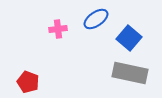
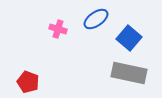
pink cross: rotated 24 degrees clockwise
gray rectangle: moved 1 px left
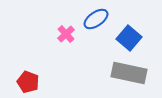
pink cross: moved 8 px right, 5 px down; rotated 30 degrees clockwise
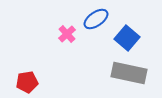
pink cross: moved 1 px right
blue square: moved 2 px left
red pentagon: moved 1 px left; rotated 30 degrees counterclockwise
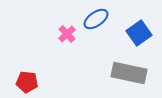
blue square: moved 12 px right, 5 px up; rotated 15 degrees clockwise
red pentagon: rotated 15 degrees clockwise
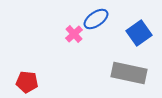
pink cross: moved 7 px right
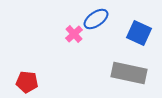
blue square: rotated 30 degrees counterclockwise
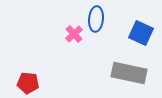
blue ellipse: rotated 50 degrees counterclockwise
blue square: moved 2 px right
red pentagon: moved 1 px right, 1 px down
